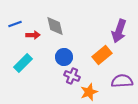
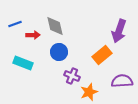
blue circle: moved 5 px left, 5 px up
cyan rectangle: rotated 66 degrees clockwise
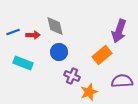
blue line: moved 2 px left, 8 px down
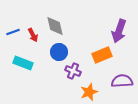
red arrow: rotated 64 degrees clockwise
orange rectangle: rotated 18 degrees clockwise
purple cross: moved 1 px right, 5 px up
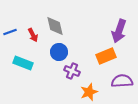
blue line: moved 3 px left
orange rectangle: moved 4 px right, 1 px down
purple cross: moved 1 px left
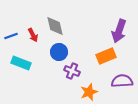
blue line: moved 1 px right, 4 px down
cyan rectangle: moved 2 px left
